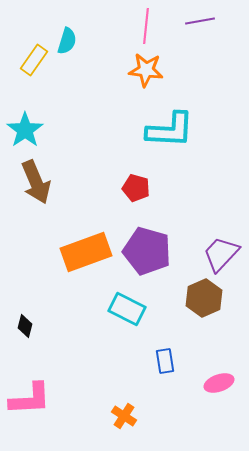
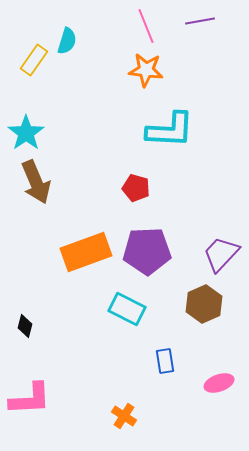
pink line: rotated 28 degrees counterclockwise
cyan star: moved 1 px right, 3 px down
purple pentagon: rotated 18 degrees counterclockwise
brown hexagon: moved 6 px down
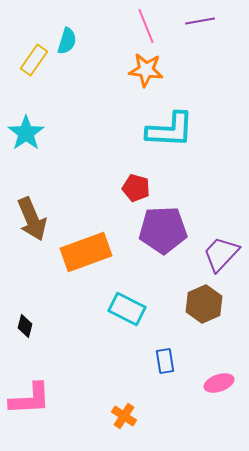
brown arrow: moved 4 px left, 37 px down
purple pentagon: moved 16 px right, 21 px up
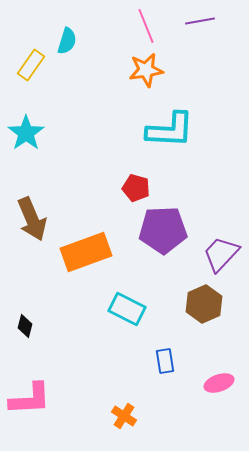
yellow rectangle: moved 3 px left, 5 px down
orange star: rotated 16 degrees counterclockwise
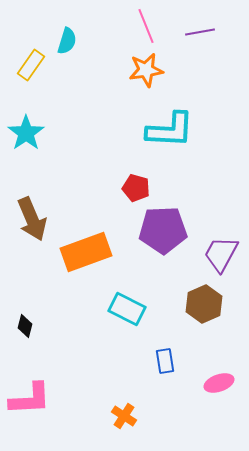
purple line: moved 11 px down
purple trapezoid: rotated 15 degrees counterclockwise
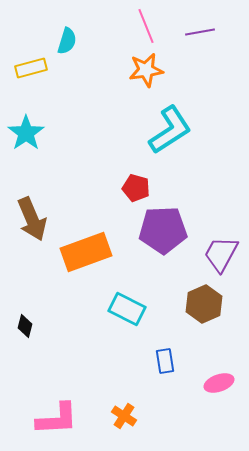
yellow rectangle: moved 3 px down; rotated 40 degrees clockwise
cyan L-shape: rotated 36 degrees counterclockwise
pink L-shape: moved 27 px right, 20 px down
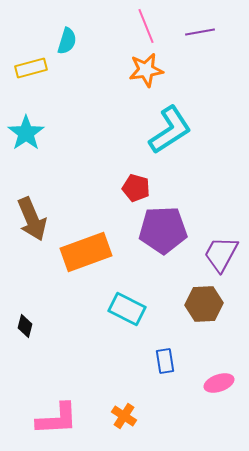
brown hexagon: rotated 21 degrees clockwise
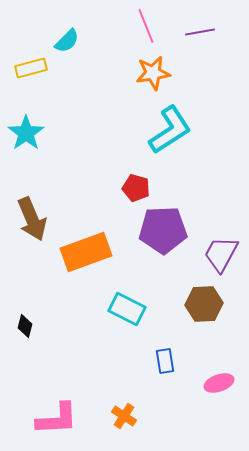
cyan semicircle: rotated 28 degrees clockwise
orange star: moved 7 px right, 3 px down
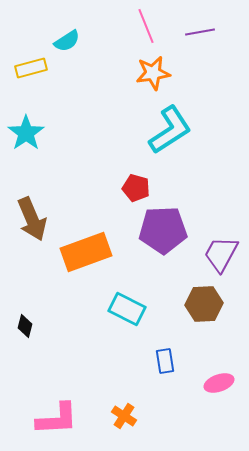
cyan semicircle: rotated 12 degrees clockwise
